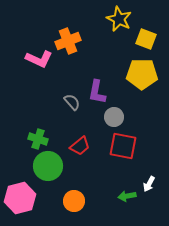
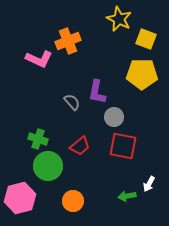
orange circle: moved 1 px left
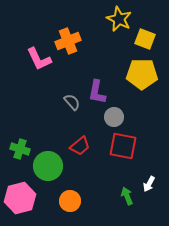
yellow square: moved 1 px left
pink L-shape: rotated 40 degrees clockwise
green cross: moved 18 px left, 10 px down
green arrow: rotated 78 degrees clockwise
orange circle: moved 3 px left
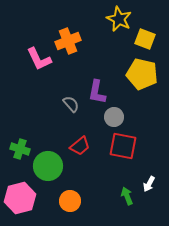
yellow pentagon: rotated 12 degrees clockwise
gray semicircle: moved 1 px left, 2 px down
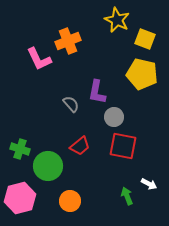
yellow star: moved 2 px left, 1 px down
white arrow: rotated 91 degrees counterclockwise
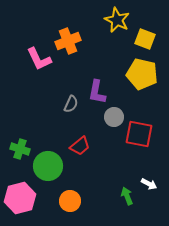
gray semicircle: rotated 66 degrees clockwise
red square: moved 16 px right, 12 px up
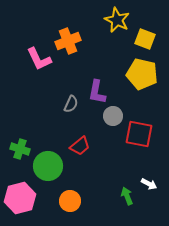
gray circle: moved 1 px left, 1 px up
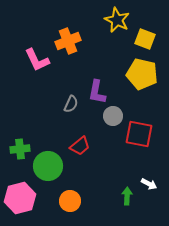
pink L-shape: moved 2 px left, 1 px down
green cross: rotated 24 degrees counterclockwise
green arrow: rotated 24 degrees clockwise
